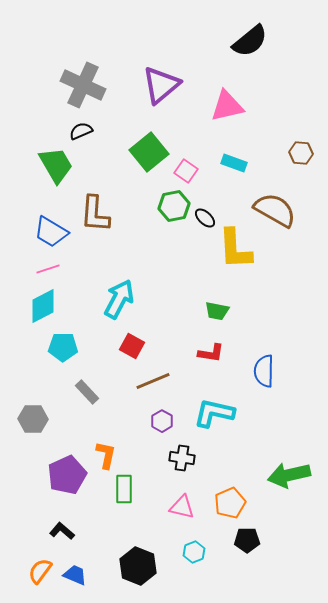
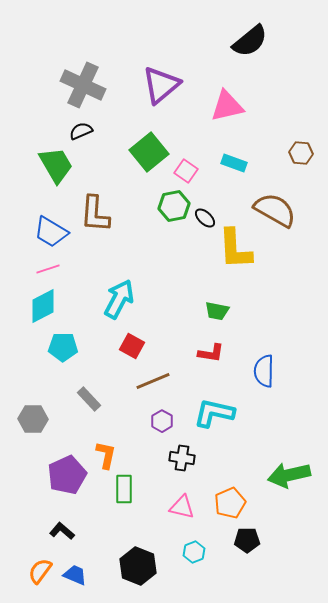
gray rectangle at (87, 392): moved 2 px right, 7 px down
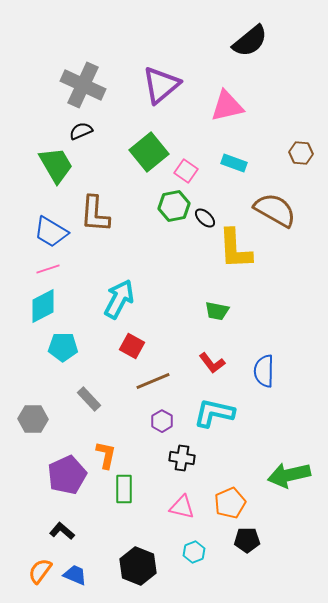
red L-shape at (211, 353): moved 1 px right, 10 px down; rotated 44 degrees clockwise
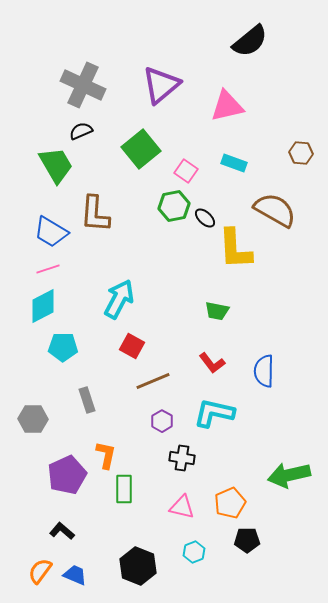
green square at (149, 152): moved 8 px left, 3 px up
gray rectangle at (89, 399): moved 2 px left, 1 px down; rotated 25 degrees clockwise
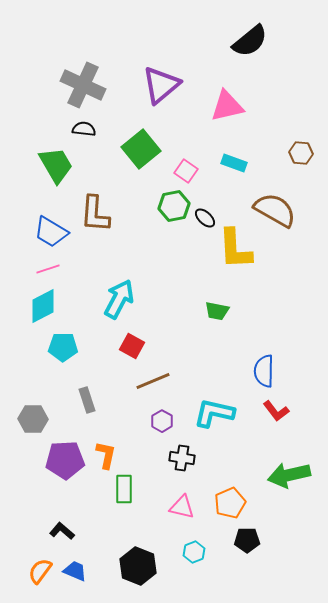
black semicircle at (81, 131): moved 3 px right, 2 px up; rotated 30 degrees clockwise
red L-shape at (212, 363): moved 64 px right, 48 px down
purple pentagon at (67, 475): moved 2 px left, 15 px up; rotated 21 degrees clockwise
blue trapezoid at (75, 575): moved 4 px up
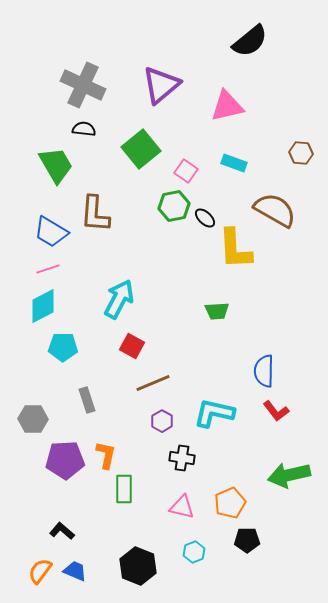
green trapezoid at (217, 311): rotated 15 degrees counterclockwise
brown line at (153, 381): moved 2 px down
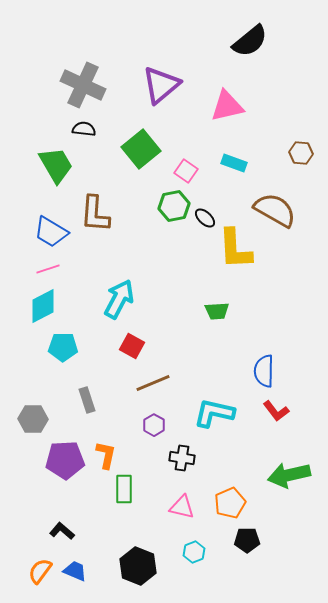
purple hexagon at (162, 421): moved 8 px left, 4 px down
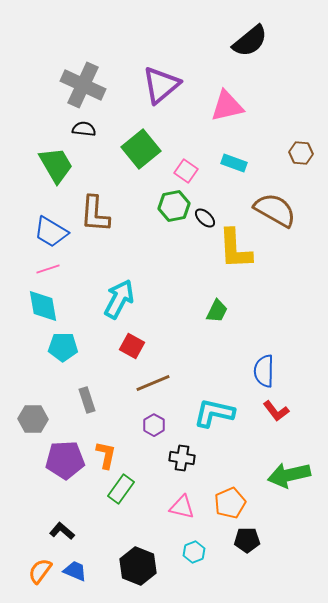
cyan diamond at (43, 306): rotated 72 degrees counterclockwise
green trapezoid at (217, 311): rotated 60 degrees counterclockwise
green rectangle at (124, 489): moved 3 px left; rotated 36 degrees clockwise
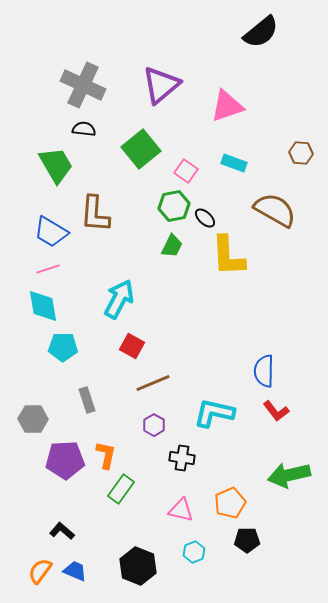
black semicircle at (250, 41): moved 11 px right, 9 px up
pink triangle at (227, 106): rotated 6 degrees counterclockwise
yellow L-shape at (235, 249): moved 7 px left, 7 px down
green trapezoid at (217, 311): moved 45 px left, 65 px up
pink triangle at (182, 507): moved 1 px left, 3 px down
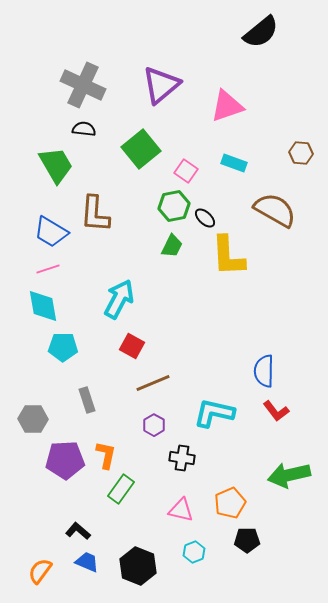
black L-shape at (62, 531): moved 16 px right
blue trapezoid at (75, 571): moved 12 px right, 9 px up
